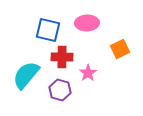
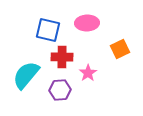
purple hexagon: rotated 20 degrees counterclockwise
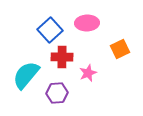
blue square: moved 2 px right; rotated 35 degrees clockwise
pink star: rotated 12 degrees clockwise
purple hexagon: moved 3 px left, 3 px down
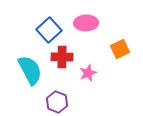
pink ellipse: moved 1 px left
blue square: moved 1 px left
cyan semicircle: moved 4 px right, 5 px up; rotated 112 degrees clockwise
purple hexagon: moved 9 px down; rotated 25 degrees clockwise
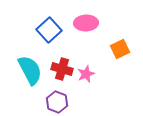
red cross: moved 12 px down; rotated 15 degrees clockwise
pink star: moved 2 px left, 1 px down
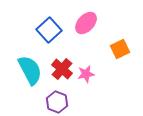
pink ellipse: rotated 45 degrees counterclockwise
red cross: rotated 25 degrees clockwise
pink star: rotated 12 degrees clockwise
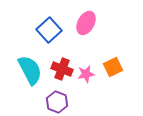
pink ellipse: rotated 15 degrees counterclockwise
orange square: moved 7 px left, 18 px down
red cross: rotated 20 degrees counterclockwise
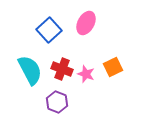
pink star: rotated 30 degrees clockwise
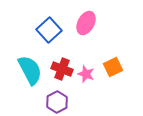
purple hexagon: rotated 10 degrees clockwise
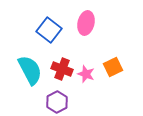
pink ellipse: rotated 15 degrees counterclockwise
blue square: rotated 10 degrees counterclockwise
